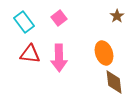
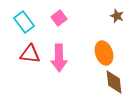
brown star: rotated 16 degrees counterclockwise
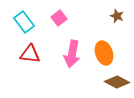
pink arrow: moved 13 px right, 4 px up; rotated 12 degrees clockwise
brown diamond: moved 3 px right; rotated 55 degrees counterclockwise
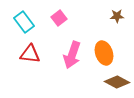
brown star: rotated 24 degrees counterclockwise
pink arrow: moved 1 px down; rotated 8 degrees clockwise
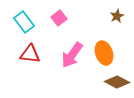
brown star: rotated 24 degrees counterclockwise
pink arrow: rotated 16 degrees clockwise
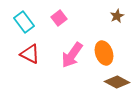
red triangle: rotated 20 degrees clockwise
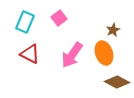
brown star: moved 4 px left, 14 px down
cyan rectangle: moved 1 px right; rotated 60 degrees clockwise
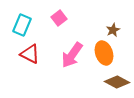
cyan rectangle: moved 3 px left, 3 px down
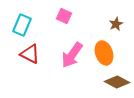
pink square: moved 5 px right, 2 px up; rotated 28 degrees counterclockwise
brown star: moved 3 px right, 6 px up
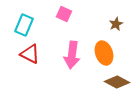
pink square: moved 2 px up
cyan rectangle: moved 2 px right
pink arrow: rotated 28 degrees counterclockwise
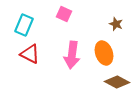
brown star: rotated 24 degrees counterclockwise
